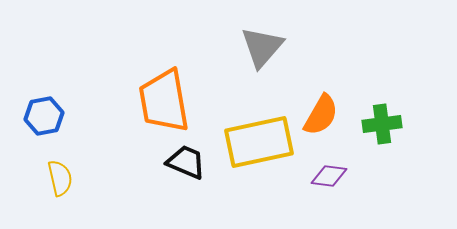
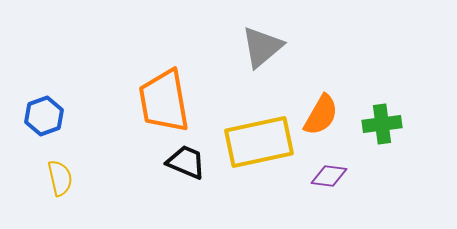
gray triangle: rotated 9 degrees clockwise
blue hexagon: rotated 9 degrees counterclockwise
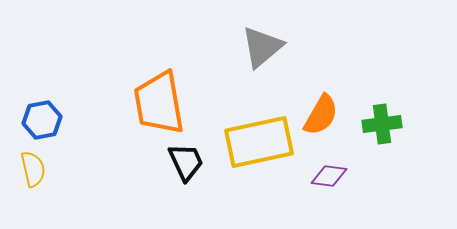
orange trapezoid: moved 5 px left, 2 px down
blue hexagon: moved 2 px left, 4 px down; rotated 9 degrees clockwise
black trapezoid: rotated 42 degrees clockwise
yellow semicircle: moved 27 px left, 9 px up
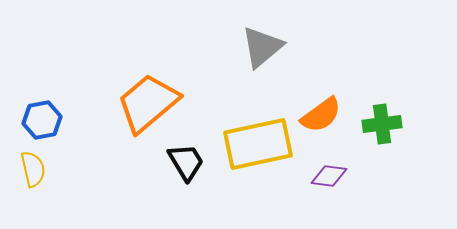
orange trapezoid: moved 11 px left; rotated 60 degrees clockwise
orange semicircle: rotated 24 degrees clockwise
yellow rectangle: moved 1 px left, 2 px down
black trapezoid: rotated 6 degrees counterclockwise
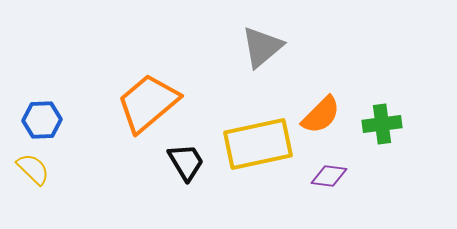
orange semicircle: rotated 9 degrees counterclockwise
blue hexagon: rotated 9 degrees clockwise
yellow semicircle: rotated 33 degrees counterclockwise
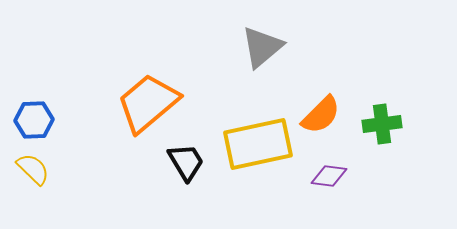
blue hexagon: moved 8 px left
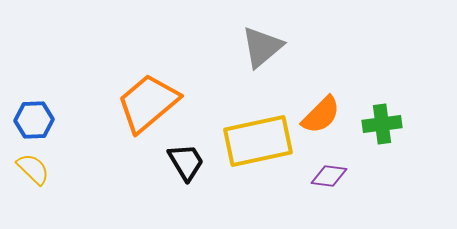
yellow rectangle: moved 3 px up
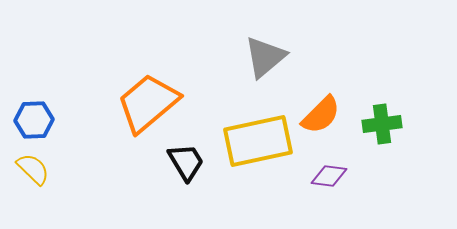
gray triangle: moved 3 px right, 10 px down
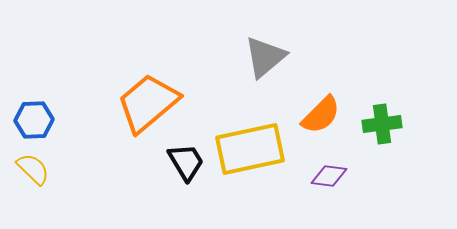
yellow rectangle: moved 8 px left, 8 px down
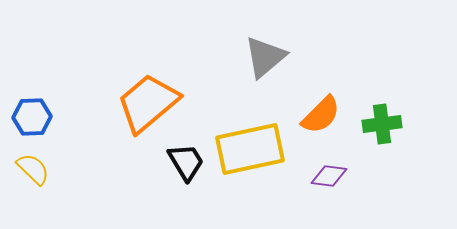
blue hexagon: moved 2 px left, 3 px up
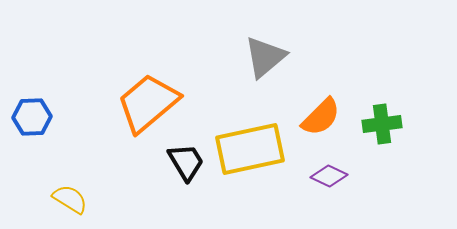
orange semicircle: moved 2 px down
yellow semicircle: moved 37 px right, 30 px down; rotated 12 degrees counterclockwise
purple diamond: rotated 18 degrees clockwise
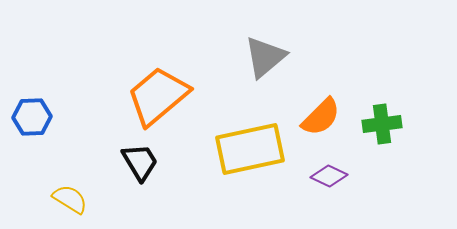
orange trapezoid: moved 10 px right, 7 px up
black trapezoid: moved 46 px left
